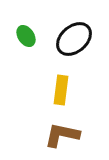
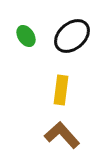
black ellipse: moved 2 px left, 3 px up
brown L-shape: rotated 36 degrees clockwise
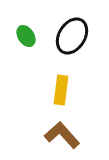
black ellipse: rotated 18 degrees counterclockwise
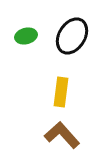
green ellipse: rotated 70 degrees counterclockwise
yellow rectangle: moved 2 px down
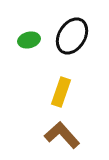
green ellipse: moved 3 px right, 4 px down
yellow rectangle: rotated 12 degrees clockwise
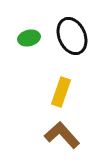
black ellipse: rotated 54 degrees counterclockwise
green ellipse: moved 2 px up
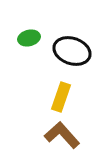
black ellipse: moved 15 px down; rotated 48 degrees counterclockwise
yellow rectangle: moved 5 px down
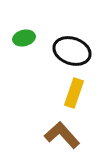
green ellipse: moved 5 px left
yellow rectangle: moved 13 px right, 4 px up
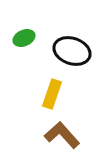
green ellipse: rotated 10 degrees counterclockwise
yellow rectangle: moved 22 px left, 1 px down
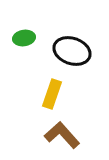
green ellipse: rotated 15 degrees clockwise
